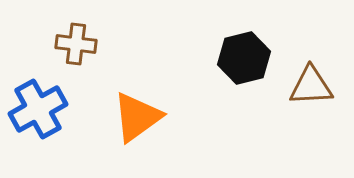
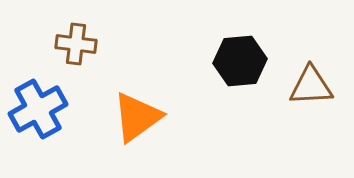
black hexagon: moved 4 px left, 3 px down; rotated 9 degrees clockwise
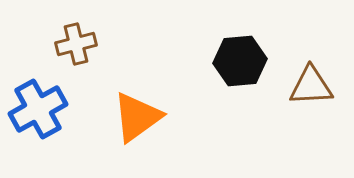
brown cross: rotated 21 degrees counterclockwise
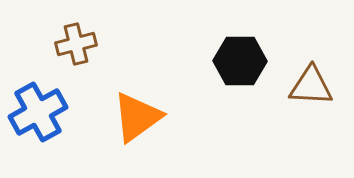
black hexagon: rotated 6 degrees clockwise
brown triangle: rotated 6 degrees clockwise
blue cross: moved 3 px down
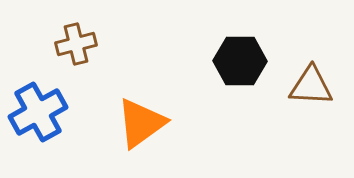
orange triangle: moved 4 px right, 6 px down
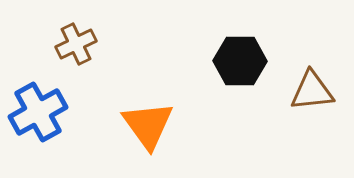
brown cross: rotated 12 degrees counterclockwise
brown triangle: moved 1 px right, 5 px down; rotated 9 degrees counterclockwise
orange triangle: moved 7 px right, 2 px down; rotated 30 degrees counterclockwise
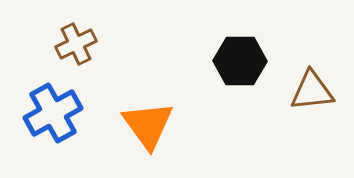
blue cross: moved 15 px right, 1 px down
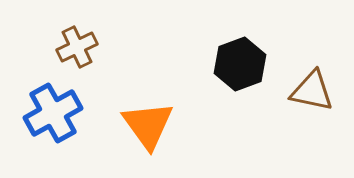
brown cross: moved 1 px right, 3 px down
black hexagon: moved 3 px down; rotated 21 degrees counterclockwise
brown triangle: rotated 18 degrees clockwise
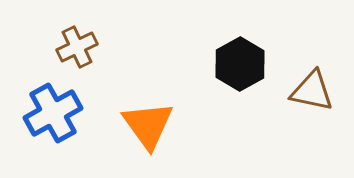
black hexagon: rotated 9 degrees counterclockwise
